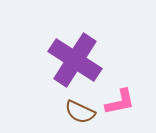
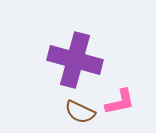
purple cross: rotated 18 degrees counterclockwise
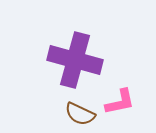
brown semicircle: moved 2 px down
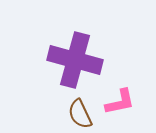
brown semicircle: rotated 40 degrees clockwise
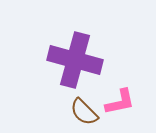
brown semicircle: moved 4 px right, 2 px up; rotated 20 degrees counterclockwise
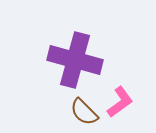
pink L-shape: rotated 24 degrees counterclockwise
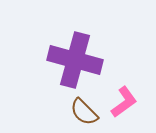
pink L-shape: moved 4 px right
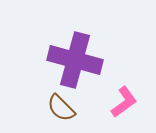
brown semicircle: moved 23 px left, 4 px up
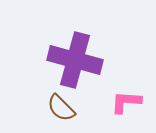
pink L-shape: moved 2 px right; rotated 140 degrees counterclockwise
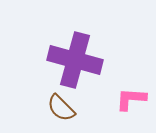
pink L-shape: moved 5 px right, 3 px up
